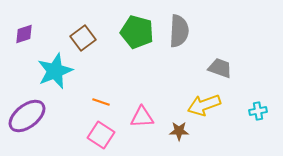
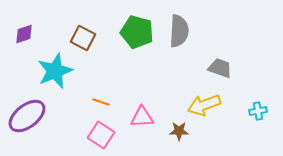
brown square: rotated 25 degrees counterclockwise
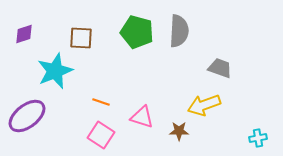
brown square: moved 2 px left; rotated 25 degrees counterclockwise
cyan cross: moved 27 px down
pink triangle: rotated 20 degrees clockwise
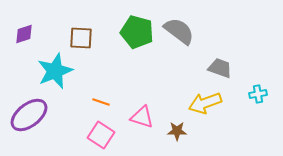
gray semicircle: rotated 56 degrees counterclockwise
yellow arrow: moved 1 px right, 2 px up
purple ellipse: moved 2 px right, 1 px up
brown star: moved 2 px left
cyan cross: moved 44 px up
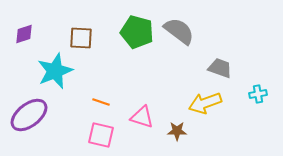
pink square: rotated 20 degrees counterclockwise
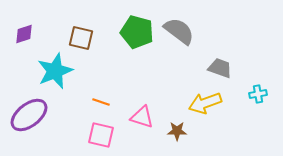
brown square: rotated 10 degrees clockwise
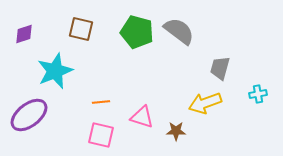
brown square: moved 9 px up
gray trapezoid: rotated 95 degrees counterclockwise
orange line: rotated 24 degrees counterclockwise
brown star: moved 1 px left
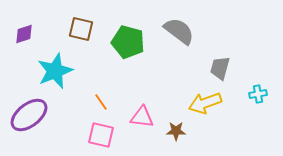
green pentagon: moved 9 px left, 10 px down
orange line: rotated 60 degrees clockwise
pink triangle: rotated 10 degrees counterclockwise
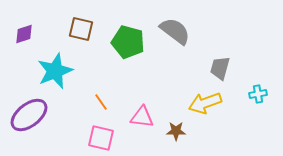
gray semicircle: moved 4 px left
pink square: moved 3 px down
